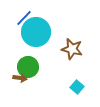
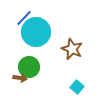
brown star: rotated 10 degrees clockwise
green circle: moved 1 px right
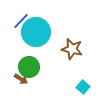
blue line: moved 3 px left, 3 px down
brown star: rotated 10 degrees counterclockwise
brown arrow: moved 1 px right, 1 px down; rotated 24 degrees clockwise
cyan square: moved 6 px right
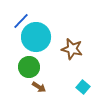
cyan circle: moved 5 px down
brown arrow: moved 18 px right, 8 px down
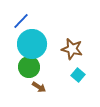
cyan circle: moved 4 px left, 7 px down
cyan square: moved 5 px left, 12 px up
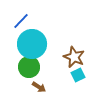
brown star: moved 2 px right, 8 px down; rotated 10 degrees clockwise
cyan square: rotated 24 degrees clockwise
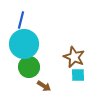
blue line: moved 1 px up; rotated 30 degrees counterclockwise
cyan circle: moved 8 px left
cyan square: rotated 24 degrees clockwise
brown arrow: moved 5 px right, 1 px up
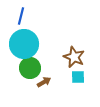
blue line: moved 4 px up
green circle: moved 1 px right, 1 px down
cyan square: moved 2 px down
brown arrow: moved 4 px up; rotated 64 degrees counterclockwise
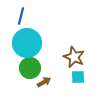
cyan circle: moved 3 px right, 1 px up
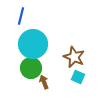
cyan circle: moved 6 px right, 1 px down
green circle: moved 1 px right
cyan square: rotated 24 degrees clockwise
brown arrow: rotated 80 degrees counterclockwise
